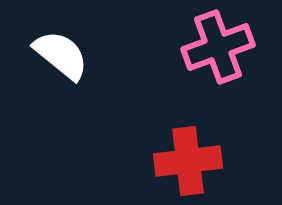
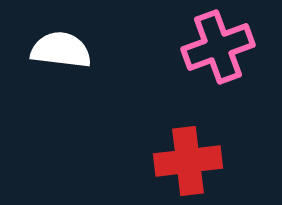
white semicircle: moved 5 px up; rotated 32 degrees counterclockwise
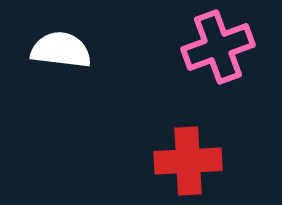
red cross: rotated 4 degrees clockwise
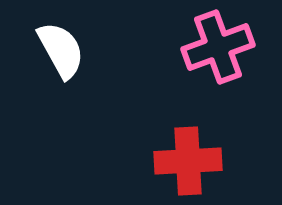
white semicircle: rotated 54 degrees clockwise
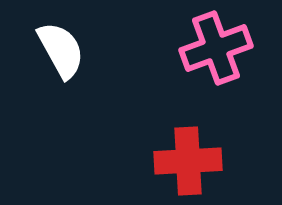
pink cross: moved 2 px left, 1 px down
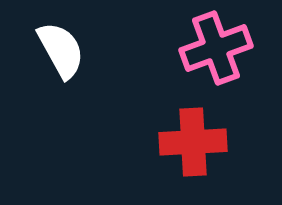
red cross: moved 5 px right, 19 px up
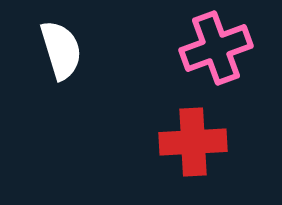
white semicircle: rotated 12 degrees clockwise
